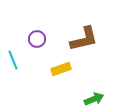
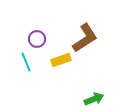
brown L-shape: moved 1 px right, 1 px up; rotated 20 degrees counterclockwise
cyan line: moved 13 px right, 2 px down
yellow rectangle: moved 9 px up
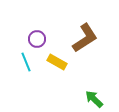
yellow rectangle: moved 4 px left, 2 px down; rotated 48 degrees clockwise
green arrow: rotated 114 degrees counterclockwise
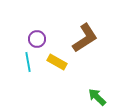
cyan line: moved 2 px right; rotated 12 degrees clockwise
green arrow: moved 3 px right, 2 px up
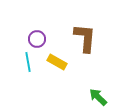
brown L-shape: rotated 52 degrees counterclockwise
green arrow: moved 1 px right
